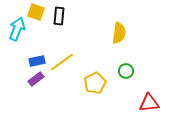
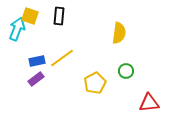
yellow square: moved 6 px left, 4 px down
yellow line: moved 4 px up
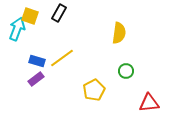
black rectangle: moved 3 px up; rotated 24 degrees clockwise
blue rectangle: rotated 28 degrees clockwise
yellow pentagon: moved 1 px left, 7 px down
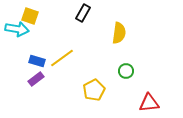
black rectangle: moved 24 px right
cyan arrow: rotated 80 degrees clockwise
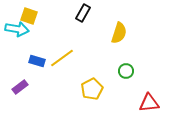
yellow square: moved 1 px left
yellow semicircle: rotated 10 degrees clockwise
purple rectangle: moved 16 px left, 8 px down
yellow pentagon: moved 2 px left, 1 px up
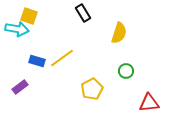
black rectangle: rotated 60 degrees counterclockwise
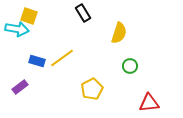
green circle: moved 4 px right, 5 px up
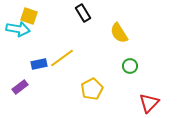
cyan arrow: moved 1 px right
yellow semicircle: rotated 130 degrees clockwise
blue rectangle: moved 2 px right, 3 px down; rotated 28 degrees counterclockwise
red triangle: rotated 40 degrees counterclockwise
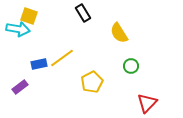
green circle: moved 1 px right
yellow pentagon: moved 7 px up
red triangle: moved 2 px left
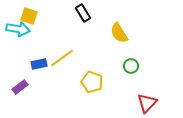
yellow pentagon: rotated 25 degrees counterclockwise
